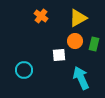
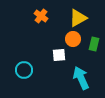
orange circle: moved 2 px left, 2 px up
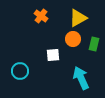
white square: moved 6 px left
cyan circle: moved 4 px left, 1 px down
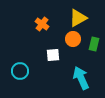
orange cross: moved 1 px right, 8 px down
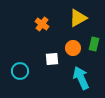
orange circle: moved 9 px down
white square: moved 1 px left, 4 px down
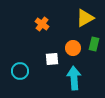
yellow triangle: moved 7 px right
cyan arrow: moved 7 px left; rotated 20 degrees clockwise
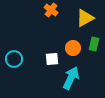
orange cross: moved 9 px right, 14 px up
cyan circle: moved 6 px left, 12 px up
cyan arrow: moved 3 px left; rotated 30 degrees clockwise
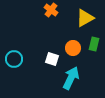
white square: rotated 24 degrees clockwise
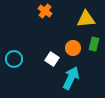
orange cross: moved 6 px left, 1 px down
yellow triangle: moved 1 px right, 1 px down; rotated 24 degrees clockwise
white square: rotated 16 degrees clockwise
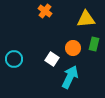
cyan arrow: moved 1 px left, 1 px up
